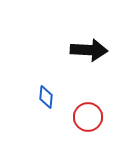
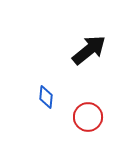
black arrow: rotated 42 degrees counterclockwise
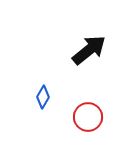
blue diamond: moved 3 px left; rotated 25 degrees clockwise
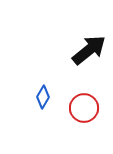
red circle: moved 4 px left, 9 px up
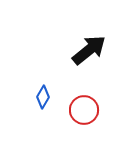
red circle: moved 2 px down
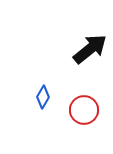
black arrow: moved 1 px right, 1 px up
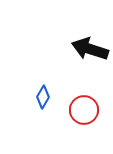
black arrow: rotated 123 degrees counterclockwise
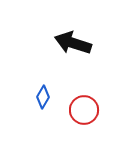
black arrow: moved 17 px left, 6 px up
